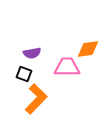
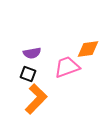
pink trapezoid: rotated 20 degrees counterclockwise
black square: moved 4 px right
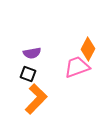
orange diamond: rotated 55 degrees counterclockwise
pink trapezoid: moved 10 px right
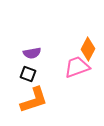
orange L-shape: moved 2 px left, 1 px down; rotated 28 degrees clockwise
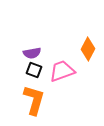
pink trapezoid: moved 15 px left, 4 px down
black square: moved 6 px right, 4 px up
orange L-shape: rotated 56 degrees counterclockwise
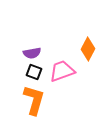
black square: moved 2 px down
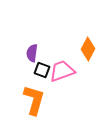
purple semicircle: rotated 108 degrees clockwise
black square: moved 8 px right, 2 px up
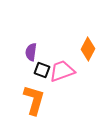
purple semicircle: moved 1 px left, 1 px up
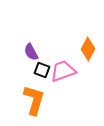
purple semicircle: rotated 36 degrees counterclockwise
pink trapezoid: moved 1 px right
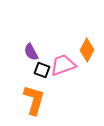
orange diamond: moved 1 px left, 1 px down
pink trapezoid: moved 6 px up
